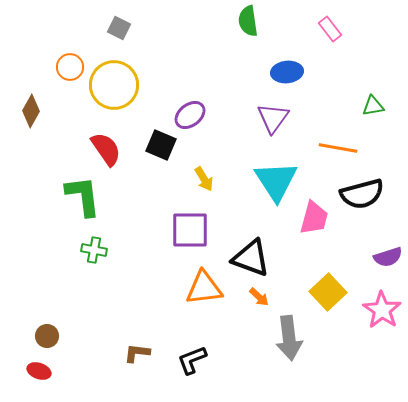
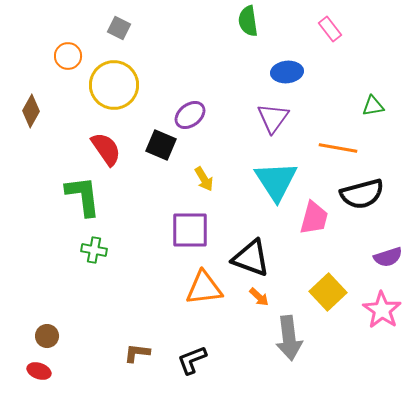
orange circle: moved 2 px left, 11 px up
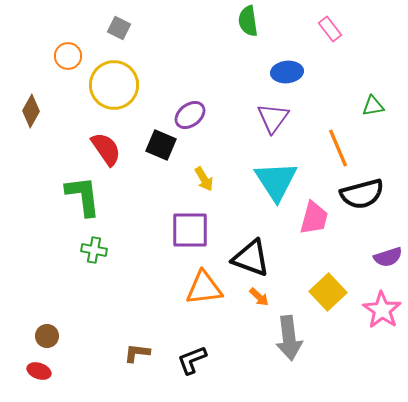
orange line: rotated 57 degrees clockwise
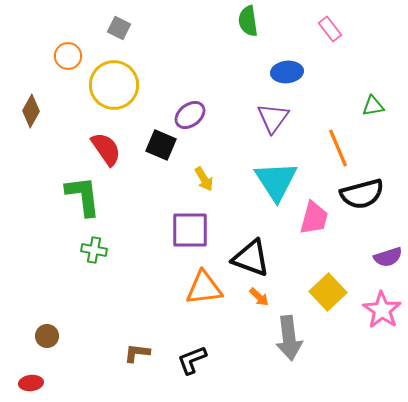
red ellipse: moved 8 px left, 12 px down; rotated 25 degrees counterclockwise
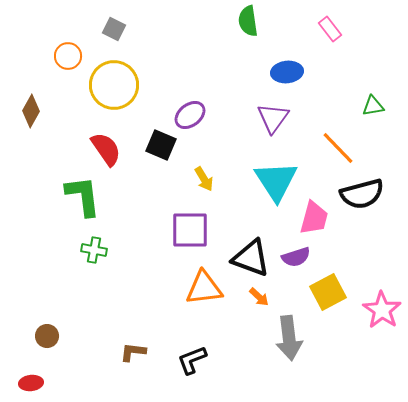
gray square: moved 5 px left, 1 px down
orange line: rotated 21 degrees counterclockwise
purple semicircle: moved 92 px left
yellow square: rotated 15 degrees clockwise
brown L-shape: moved 4 px left, 1 px up
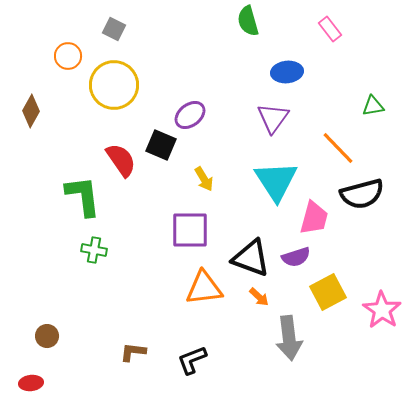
green semicircle: rotated 8 degrees counterclockwise
red semicircle: moved 15 px right, 11 px down
